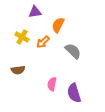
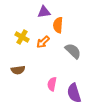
purple triangle: moved 9 px right
orange semicircle: rotated 21 degrees counterclockwise
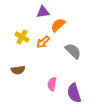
purple triangle: moved 1 px left
orange semicircle: rotated 42 degrees clockwise
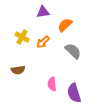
orange semicircle: moved 7 px right
pink semicircle: rotated 16 degrees counterclockwise
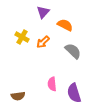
purple triangle: rotated 40 degrees counterclockwise
orange semicircle: rotated 70 degrees clockwise
brown semicircle: moved 26 px down
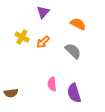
orange semicircle: moved 13 px right, 1 px up
brown semicircle: moved 7 px left, 3 px up
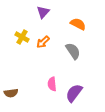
gray semicircle: rotated 12 degrees clockwise
purple semicircle: rotated 54 degrees clockwise
